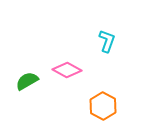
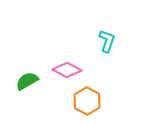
orange hexagon: moved 16 px left, 5 px up
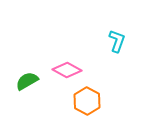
cyan L-shape: moved 10 px right
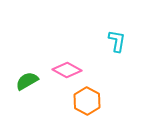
cyan L-shape: rotated 10 degrees counterclockwise
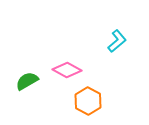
cyan L-shape: rotated 40 degrees clockwise
orange hexagon: moved 1 px right
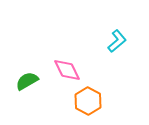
pink diamond: rotated 36 degrees clockwise
